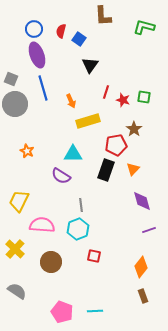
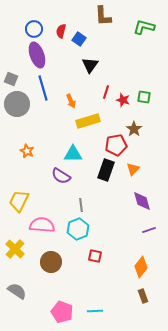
gray circle: moved 2 px right
red square: moved 1 px right
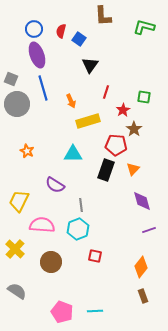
red star: moved 10 px down; rotated 24 degrees clockwise
red pentagon: rotated 15 degrees clockwise
purple semicircle: moved 6 px left, 9 px down
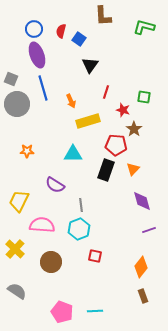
red star: rotated 24 degrees counterclockwise
orange star: rotated 24 degrees counterclockwise
cyan hexagon: moved 1 px right
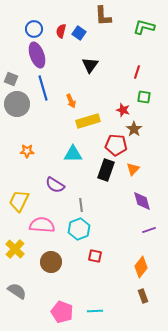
blue square: moved 6 px up
red line: moved 31 px right, 20 px up
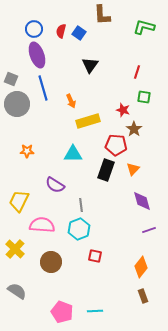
brown L-shape: moved 1 px left, 1 px up
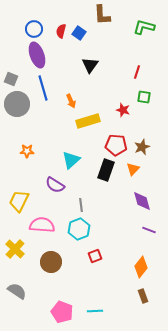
brown star: moved 8 px right, 18 px down; rotated 14 degrees clockwise
cyan triangle: moved 2 px left, 6 px down; rotated 42 degrees counterclockwise
purple line: rotated 40 degrees clockwise
red square: rotated 32 degrees counterclockwise
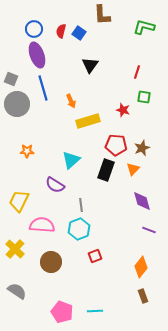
brown star: moved 1 px down
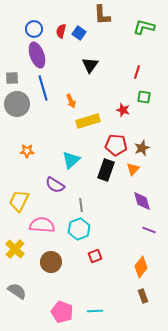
gray square: moved 1 px right, 1 px up; rotated 24 degrees counterclockwise
